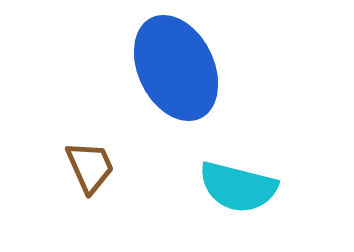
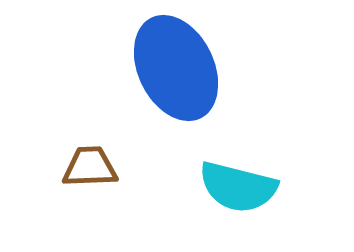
brown trapezoid: rotated 68 degrees counterclockwise
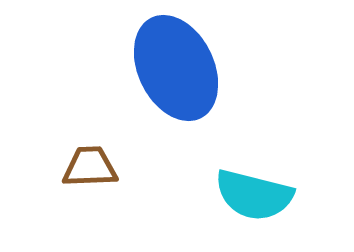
cyan semicircle: moved 16 px right, 8 px down
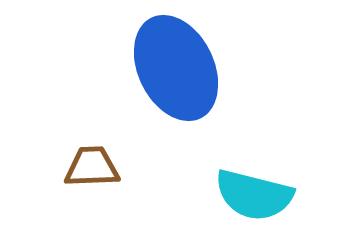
brown trapezoid: moved 2 px right
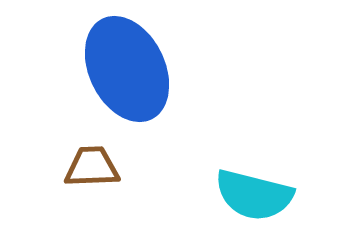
blue ellipse: moved 49 px left, 1 px down
